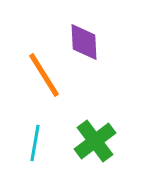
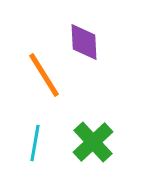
green cross: moved 2 px left, 1 px down; rotated 6 degrees counterclockwise
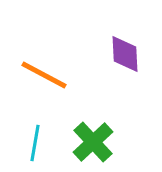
purple diamond: moved 41 px right, 12 px down
orange line: rotated 30 degrees counterclockwise
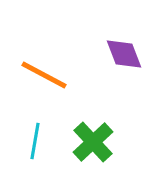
purple diamond: moved 1 px left; rotated 18 degrees counterclockwise
cyan line: moved 2 px up
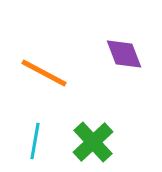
orange line: moved 2 px up
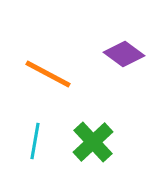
purple diamond: rotated 33 degrees counterclockwise
orange line: moved 4 px right, 1 px down
